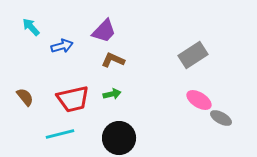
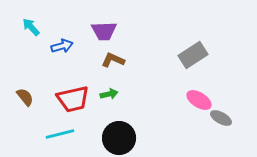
purple trapezoid: rotated 44 degrees clockwise
green arrow: moved 3 px left
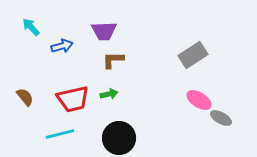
brown L-shape: rotated 25 degrees counterclockwise
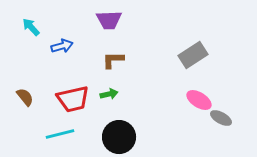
purple trapezoid: moved 5 px right, 11 px up
black circle: moved 1 px up
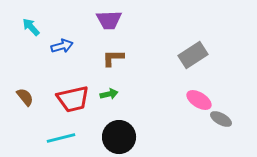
brown L-shape: moved 2 px up
gray ellipse: moved 1 px down
cyan line: moved 1 px right, 4 px down
